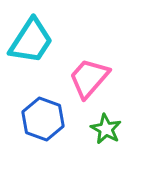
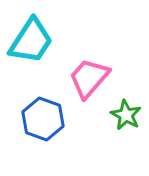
green star: moved 20 px right, 14 px up
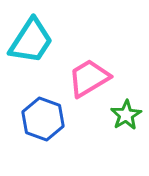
pink trapezoid: rotated 18 degrees clockwise
green star: rotated 12 degrees clockwise
